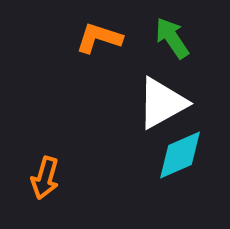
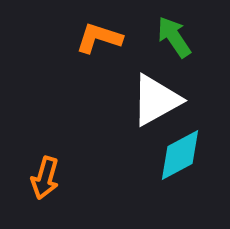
green arrow: moved 2 px right, 1 px up
white triangle: moved 6 px left, 3 px up
cyan diamond: rotated 4 degrees counterclockwise
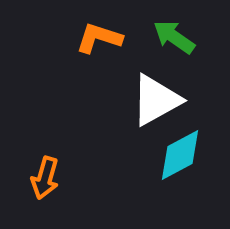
green arrow: rotated 21 degrees counterclockwise
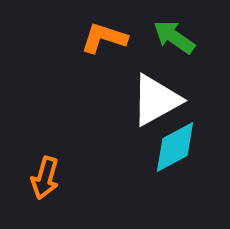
orange L-shape: moved 5 px right
cyan diamond: moved 5 px left, 8 px up
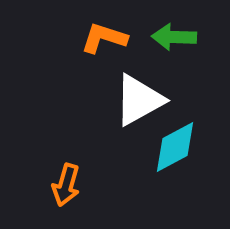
green arrow: rotated 33 degrees counterclockwise
white triangle: moved 17 px left
orange arrow: moved 21 px right, 7 px down
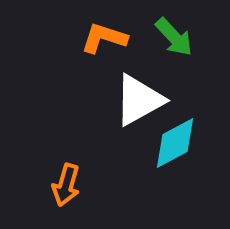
green arrow: rotated 135 degrees counterclockwise
cyan diamond: moved 4 px up
